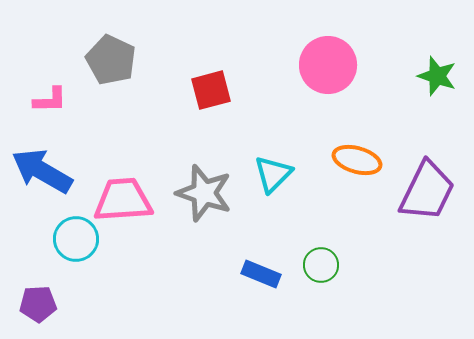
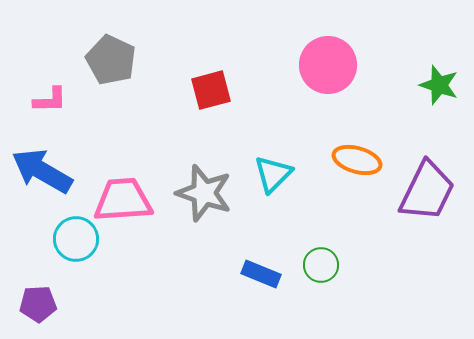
green star: moved 2 px right, 9 px down
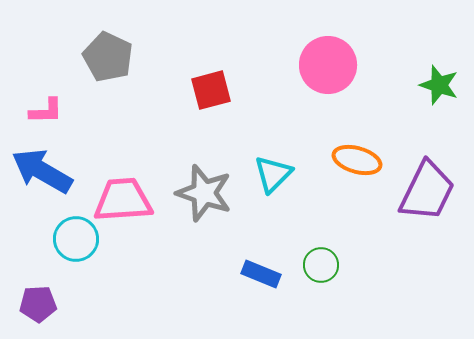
gray pentagon: moved 3 px left, 3 px up
pink L-shape: moved 4 px left, 11 px down
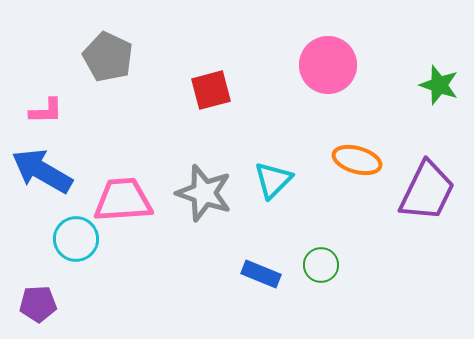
cyan triangle: moved 6 px down
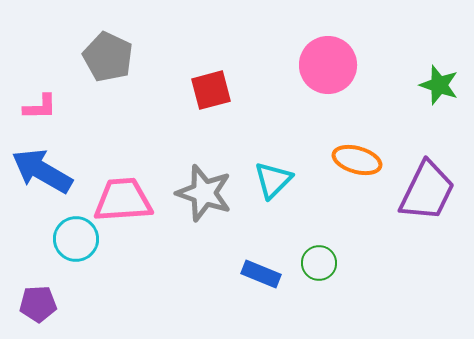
pink L-shape: moved 6 px left, 4 px up
green circle: moved 2 px left, 2 px up
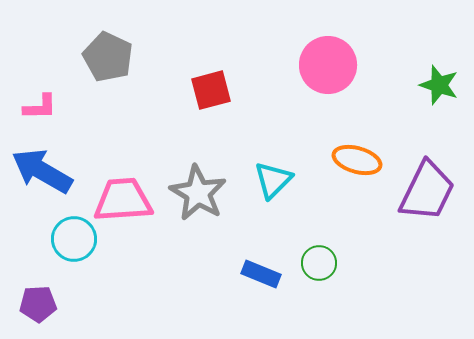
gray star: moved 6 px left; rotated 12 degrees clockwise
cyan circle: moved 2 px left
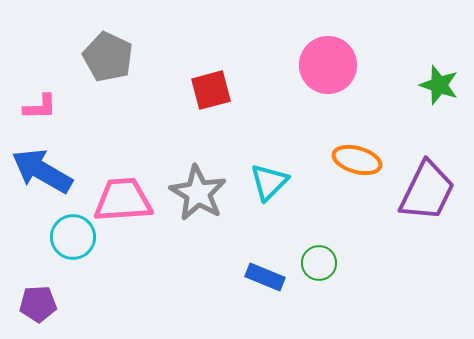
cyan triangle: moved 4 px left, 2 px down
cyan circle: moved 1 px left, 2 px up
blue rectangle: moved 4 px right, 3 px down
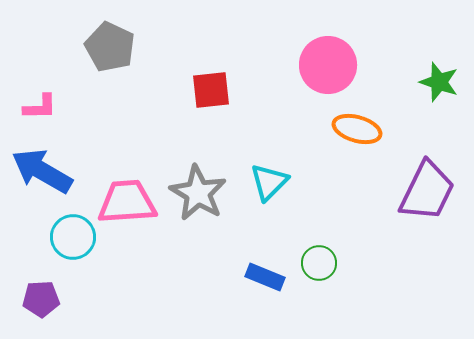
gray pentagon: moved 2 px right, 10 px up
green star: moved 3 px up
red square: rotated 9 degrees clockwise
orange ellipse: moved 31 px up
pink trapezoid: moved 4 px right, 2 px down
purple pentagon: moved 3 px right, 5 px up
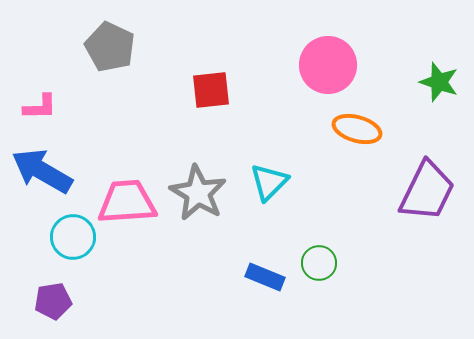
purple pentagon: moved 12 px right, 2 px down; rotated 6 degrees counterclockwise
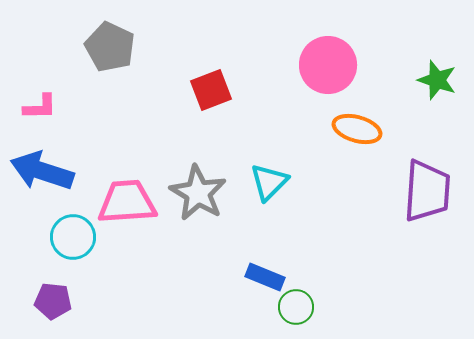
green star: moved 2 px left, 2 px up
red square: rotated 15 degrees counterclockwise
blue arrow: rotated 12 degrees counterclockwise
purple trapezoid: rotated 22 degrees counterclockwise
green circle: moved 23 px left, 44 px down
purple pentagon: rotated 15 degrees clockwise
